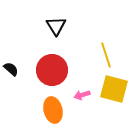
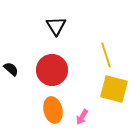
pink arrow: moved 22 px down; rotated 42 degrees counterclockwise
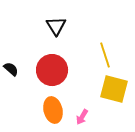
yellow line: moved 1 px left
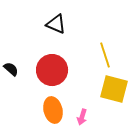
black triangle: moved 2 px up; rotated 35 degrees counterclockwise
pink arrow: rotated 14 degrees counterclockwise
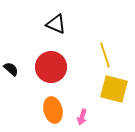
red circle: moved 1 px left, 3 px up
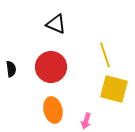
black semicircle: rotated 42 degrees clockwise
pink arrow: moved 4 px right, 4 px down
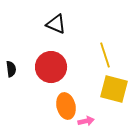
orange ellipse: moved 13 px right, 4 px up
pink arrow: rotated 119 degrees counterclockwise
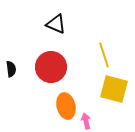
yellow line: moved 1 px left
pink arrow: rotated 91 degrees counterclockwise
